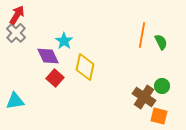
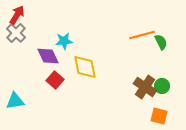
orange line: rotated 65 degrees clockwise
cyan star: rotated 30 degrees clockwise
yellow diamond: rotated 24 degrees counterclockwise
red square: moved 2 px down
brown cross: moved 1 px right, 10 px up
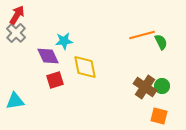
red square: rotated 30 degrees clockwise
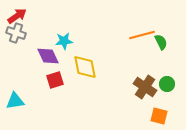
red arrow: moved 1 px down; rotated 24 degrees clockwise
gray cross: rotated 24 degrees counterclockwise
green circle: moved 5 px right, 2 px up
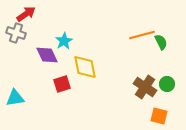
red arrow: moved 9 px right, 2 px up
cyan star: rotated 24 degrees counterclockwise
purple diamond: moved 1 px left, 1 px up
red square: moved 7 px right, 4 px down
cyan triangle: moved 3 px up
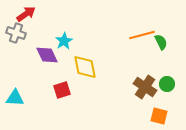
red square: moved 6 px down
cyan triangle: rotated 12 degrees clockwise
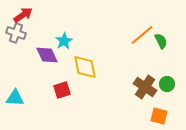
red arrow: moved 3 px left, 1 px down
orange line: rotated 25 degrees counterclockwise
green semicircle: moved 1 px up
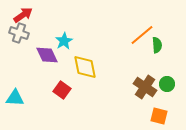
gray cross: moved 3 px right
green semicircle: moved 4 px left, 4 px down; rotated 21 degrees clockwise
red square: rotated 36 degrees counterclockwise
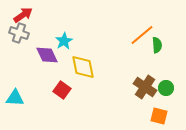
yellow diamond: moved 2 px left
green circle: moved 1 px left, 4 px down
